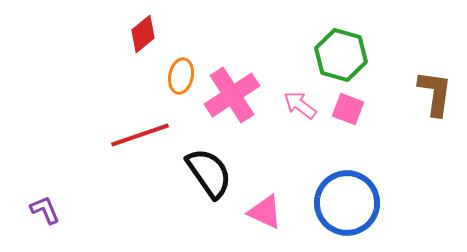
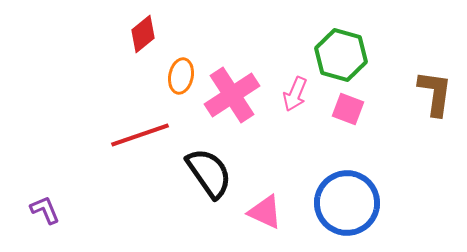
pink arrow: moved 5 px left, 11 px up; rotated 104 degrees counterclockwise
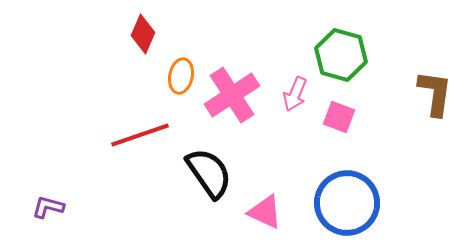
red diamond: rotated 27 degrees counterclockwise
pink square: moved 9 px left, 8 px down
purple L-shape: moved 3 px right, 3 px up; rotated 52 degrees counterclockwise
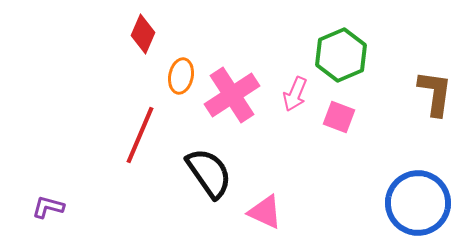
green hexagon: rotated 21 degrees clockwise
red line: rotated 48 degrees counterclockwise
blue circle: moved 71 px right
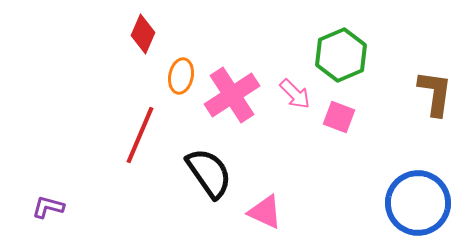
pink arrow: rotated 68 degrees counterclockwise
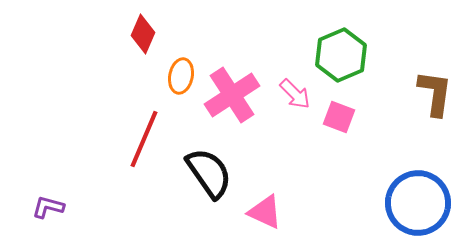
red line: moved 4 px right, 4 px down
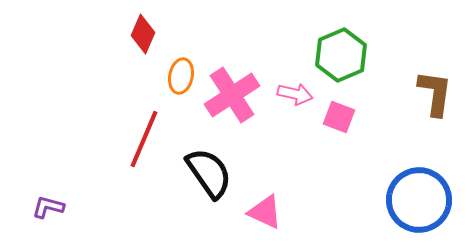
pink arrow: rotated 32 degrees counterclockwise
blue circle: moved 1 px right, 3 px up
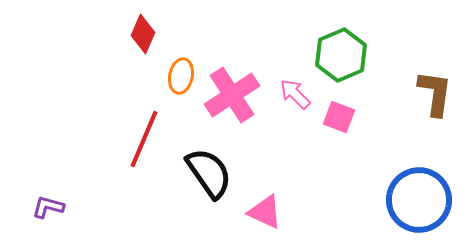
pink arrow: rotated 148 degrees counterclockwise
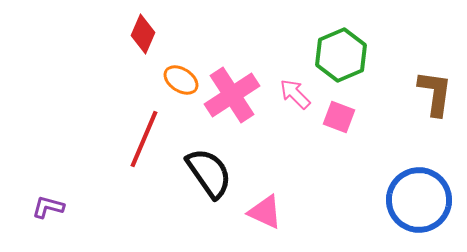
orange ellipse: moved 4 px down; rotated 68 degrees counterclockwise
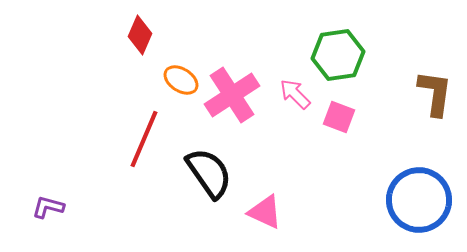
red diamond: moved 3 px left, 1 px down
green hexagon: moved 3 px left; rotated 15 degrees clockwise
